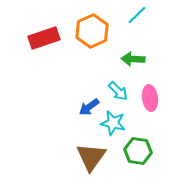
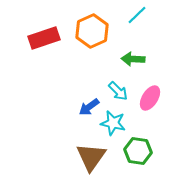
pink ellipse: rotated 40 degrees clockwise
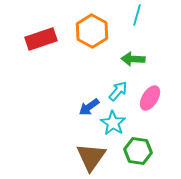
cyan line: rotated 30 degrees counterclockwise
orange hexagon: rotated 8 degrees counterclockwise
red rectangle: moved 3 px left, 1 px down
cyan arrow: rotated 95 degrees counterclockwise
cyan star: rotated 20 degrees clockwise
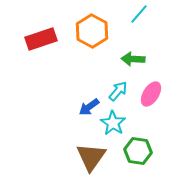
cyan line: moved 2 px right, 1 px up; rotated 25 degrees clockwise
pink ellipse: moved 1 px right, 4 px up
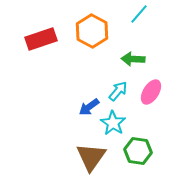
pink ellipse: moved 2 px up
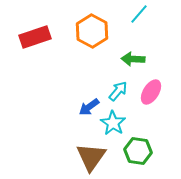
red rectangle: moved 6 px left, 2 px up
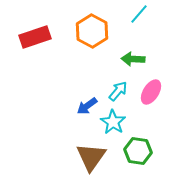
blue arrow: moved 2 px left, 1 px up
cyan star: moved 1 px up
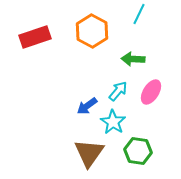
cyan line: rotated 15 degrees counterclockwise
brown triangle: moved 2 px left, 4 px up
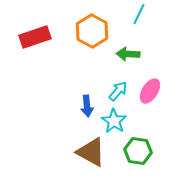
green arrow: moved 5 px left, 5 px up
pink ellipse: moved 1 px left, 1 px up
blue arrow: rotated 60 degrees counterclockwise
cyan star: moved 1 px right, 1 px up
brown triangle: moved 2 px right, 1 px up; rotated 36 degrees counterclockwise
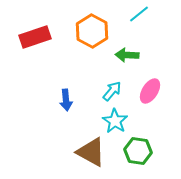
cyan line: rotated 25 degrees clockwise
green arrow: moved 1 px left, 1 px down
cyan arrow: moved 6 px left
blue arrow: moved 21 px left, 6 px up
cyan star: moved 1 px right
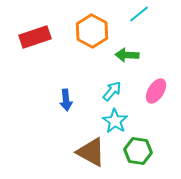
pink ellipse: moved 6 px right
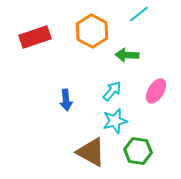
cyan star: rotated 25 degrees clockwise
